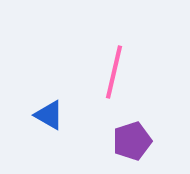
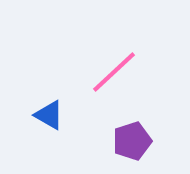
pink line: rotated 34 degrees clockwise
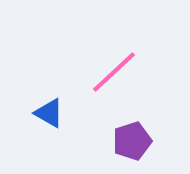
blue triangle: moved 2 px up
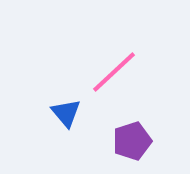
blue triangle: moved 17 px right; rotated 20 degrees clockwise
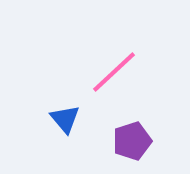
blue triangle: moved 1 px left, 6 px down
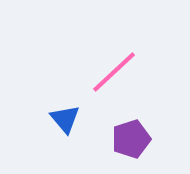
purple pentagon: moved 1 px left, 2 px up
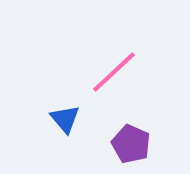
purple pentagon: moved 5 px down; rotated 30 degrees counterclockwise
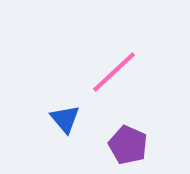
purple pentagon: moved 3 px left, 1 px down
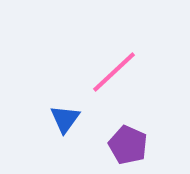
blue triangle: rotated 16 degrees clockwise
